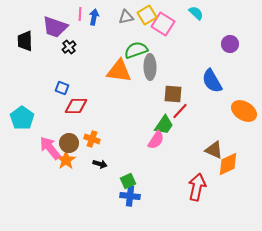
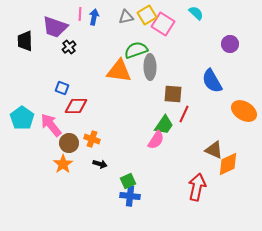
red line: moved 4 px right, 3 px down; rotated 18 degrees counterclockwise
pink arrow: moved 1 px right, 23 px up
orange star: moved 3 px left, 4 px down
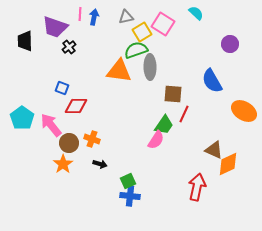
yellow square: moved 5 px left, 17 px down
